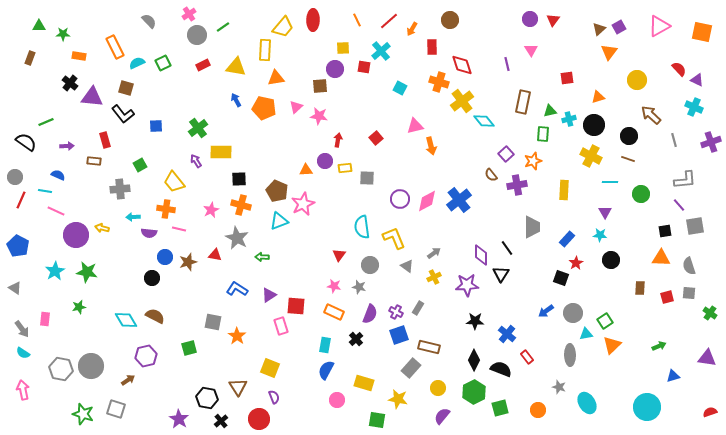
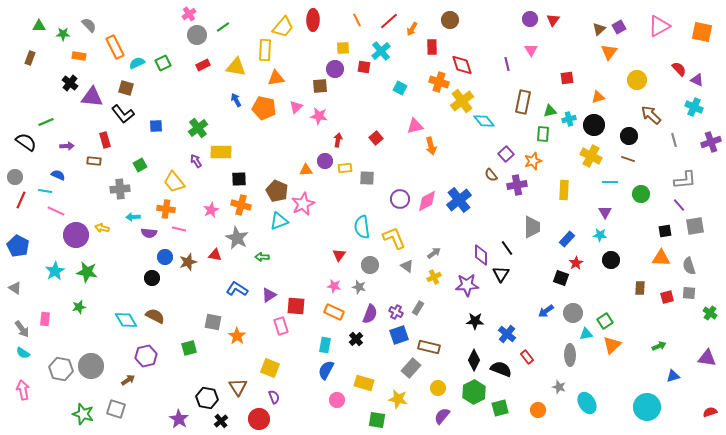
gray semicircle at (149, 21): moved 60 px left, 4 px down
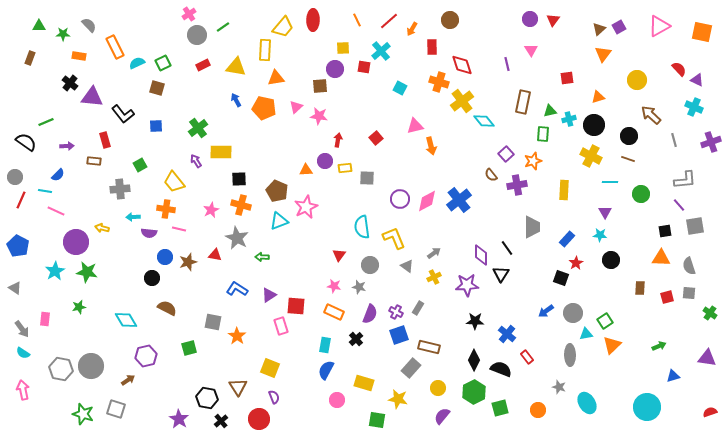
orange triangle at (609, 52): moved 6 px left, 2 px down
brown square at (126, 88): moved 31 px right
blue semicircle at (58, 175): rotated 112 degrees clockwise
pink star at (303, 204): moved 3 px right, 3 px down
purple circle at (76, 235): moved 7 px down
brown semicircle at (155, 316): moved 12 px right, 8 px up
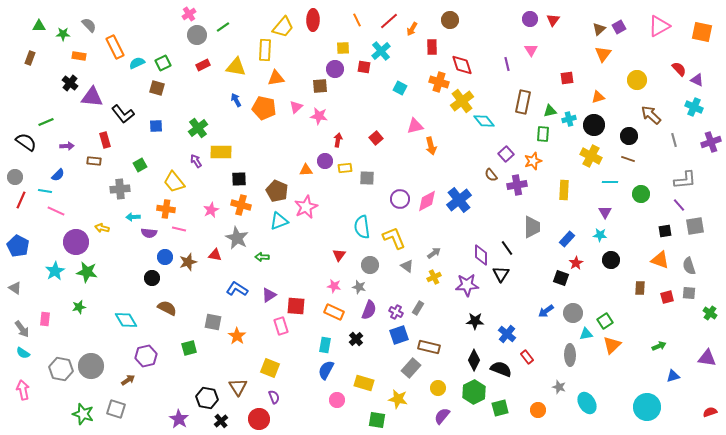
orange triangle at (661, 258): moved 1 px left, 2 px down; rotated 18 degrees clockwise
purple semicircle at (370, 314): moved 1 px left, 4 px up
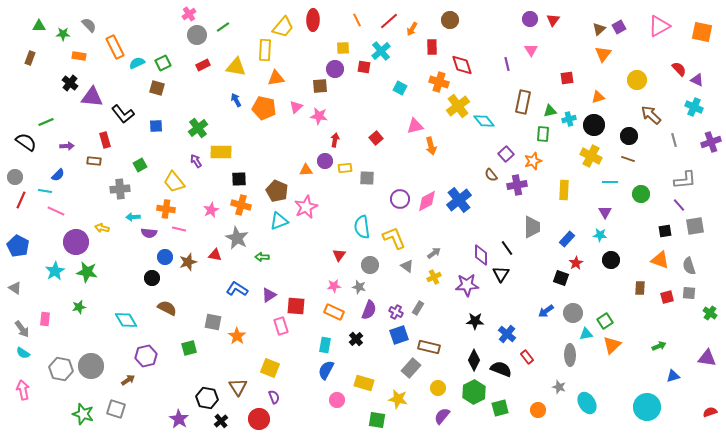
yellow cross at (462, 101): moved 4 px left, 5 px down
red arrow at (338, 140): moved 3 px left
pink star at (334, 286): rotated 16 degrees counterclockwise
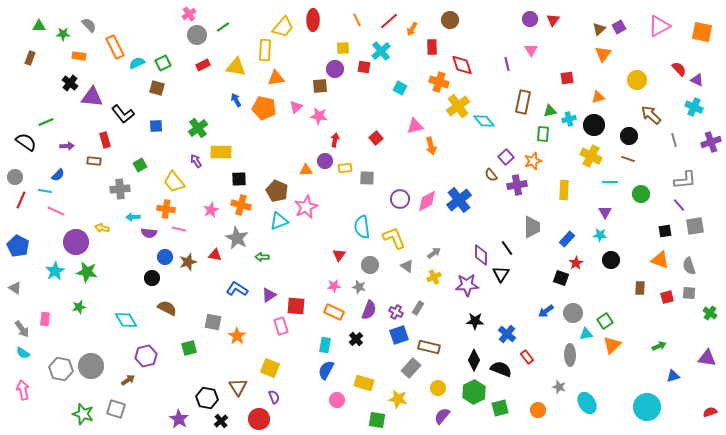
purple square at (506, 154): moved 3 px down
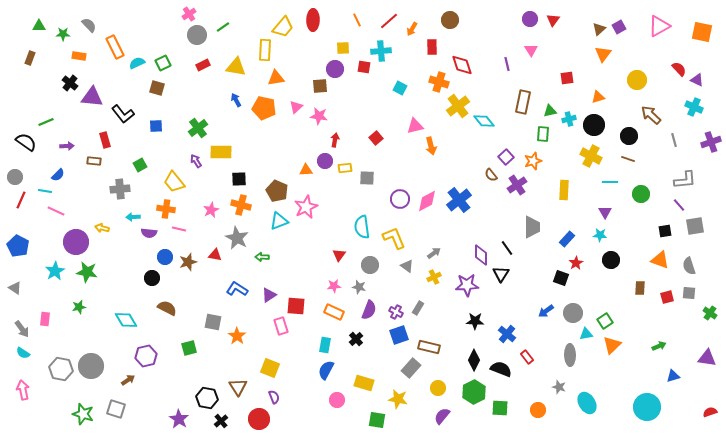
cyan cross at (381, 51): rotated 36 degrees clockwise
purple cross at (517, 185): rotated 24 degrees counterclockwise
green square at (500, 408): rotated 18 degrees clockwise
